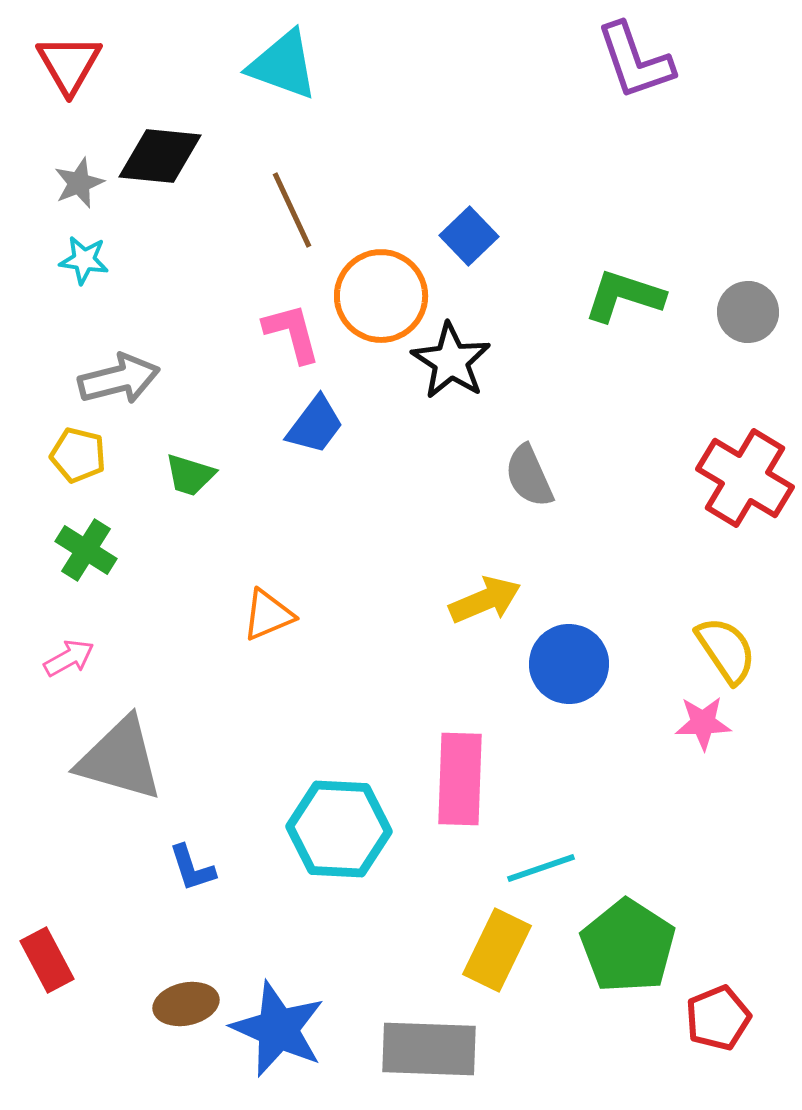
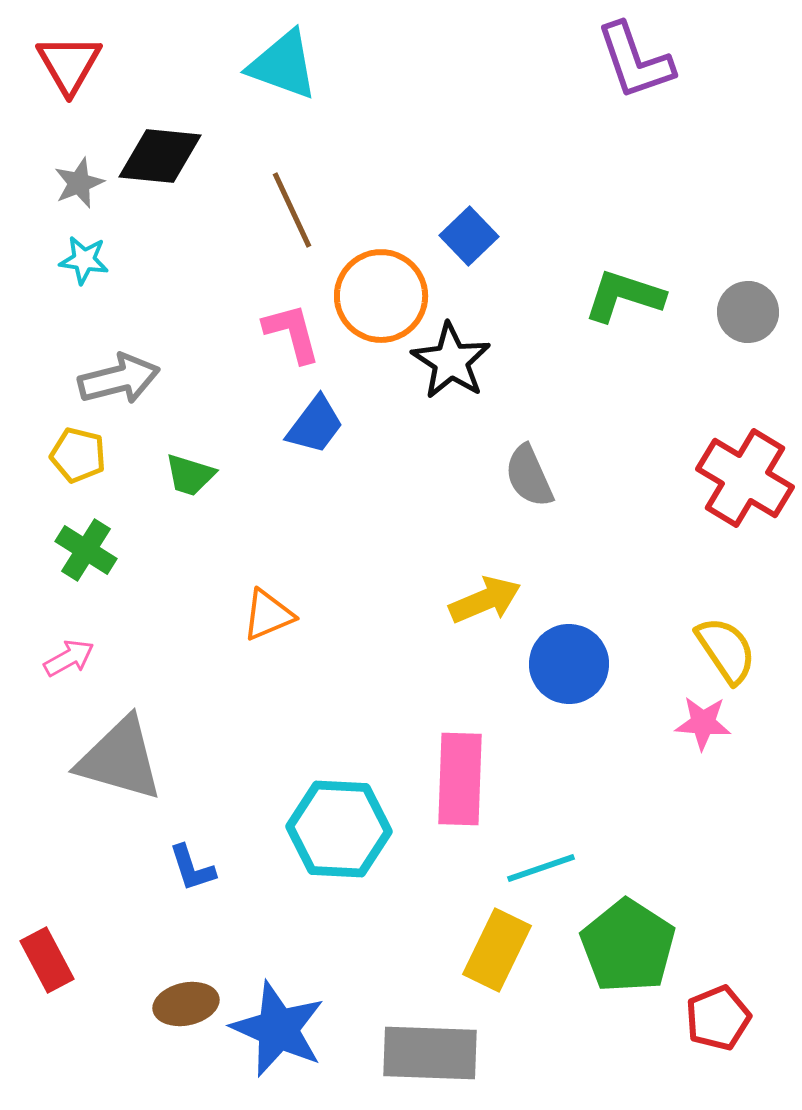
pink star: rotated 6 degrees clockwise
gray rectangle: moved 1 px right, 4 px down
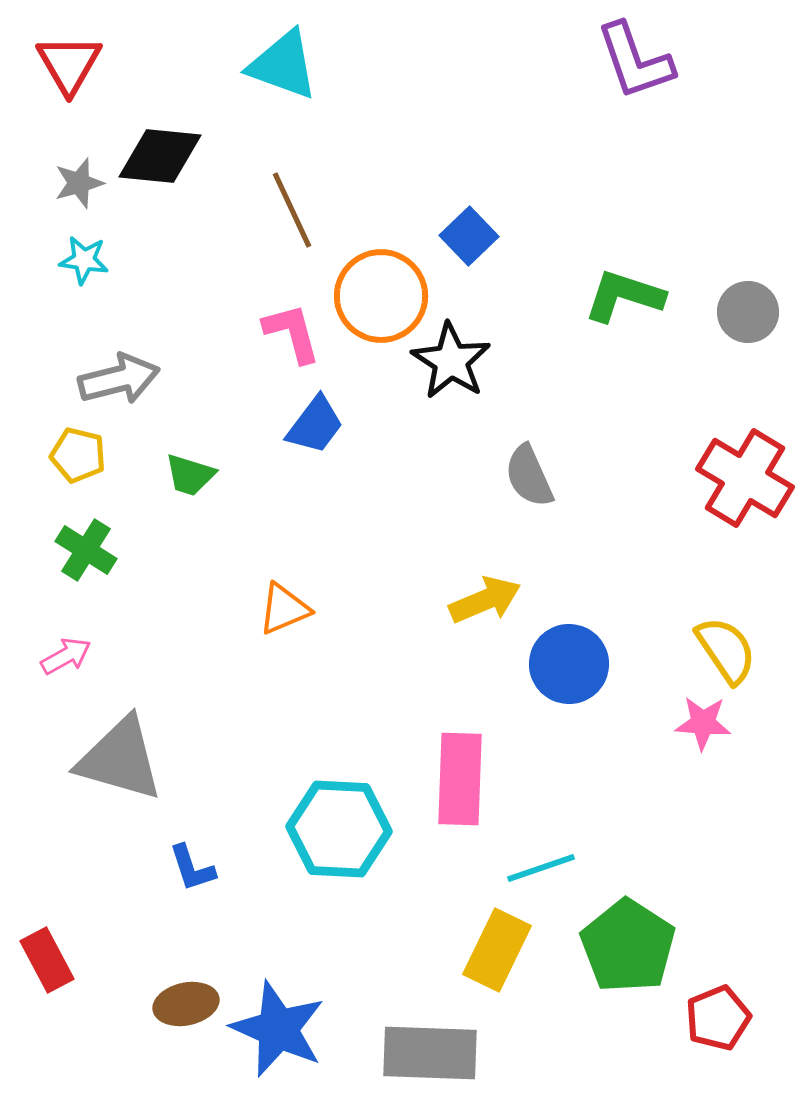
gray star: rotated 6 degrees clockwise
orange triangle: moved 16 px right, 6 px up
pink arrow: moved 3 px left, 2 px up
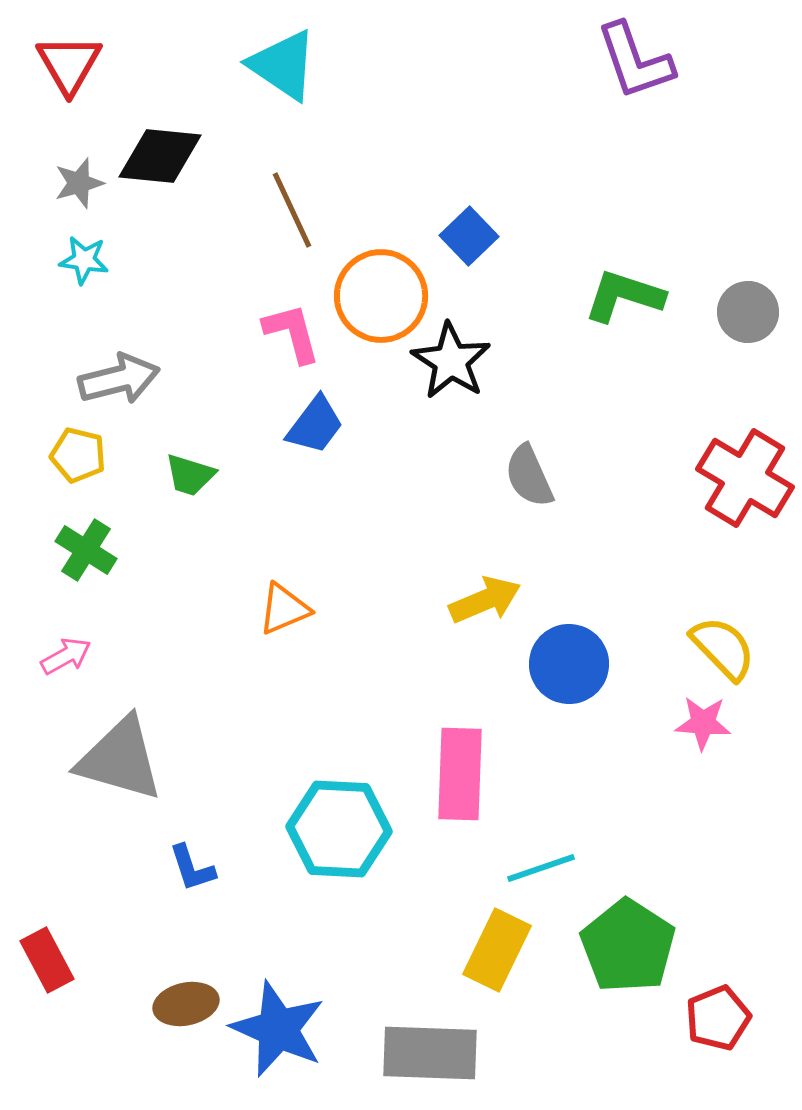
cyan triangle: rotated 14 degrees clockwise
yellow semicircle: moved 3 px left, 2 px up; rotated 10 degrees counterclockwise
pink rectangle: moved 5 px up
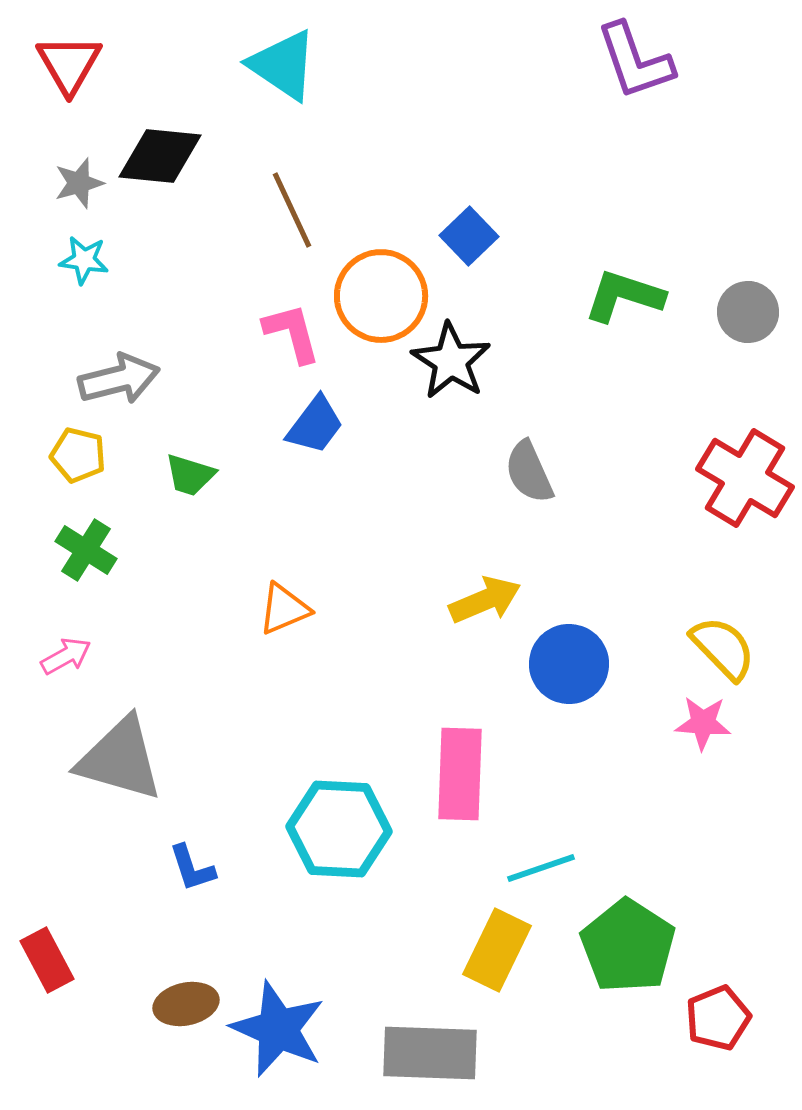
gray semicircle: moved 4 px up
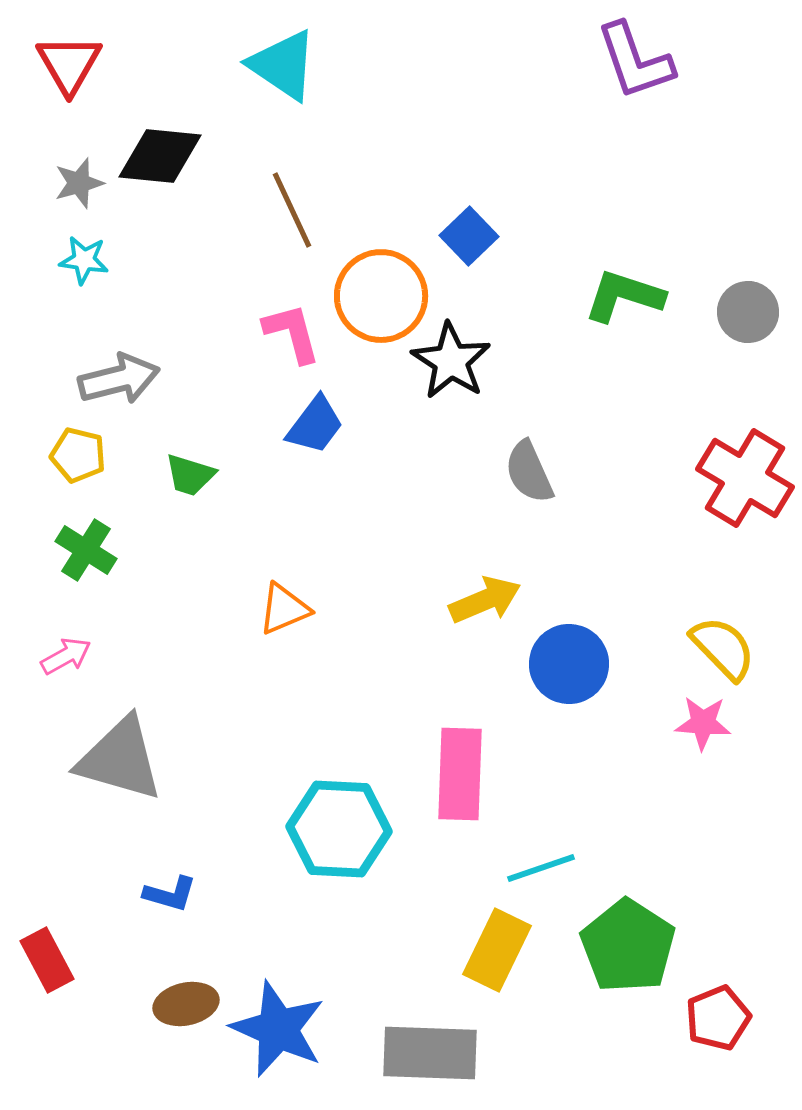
blue L-shape: moved 22 px left, 26 px down; rotated 56 degrees counterclockwise
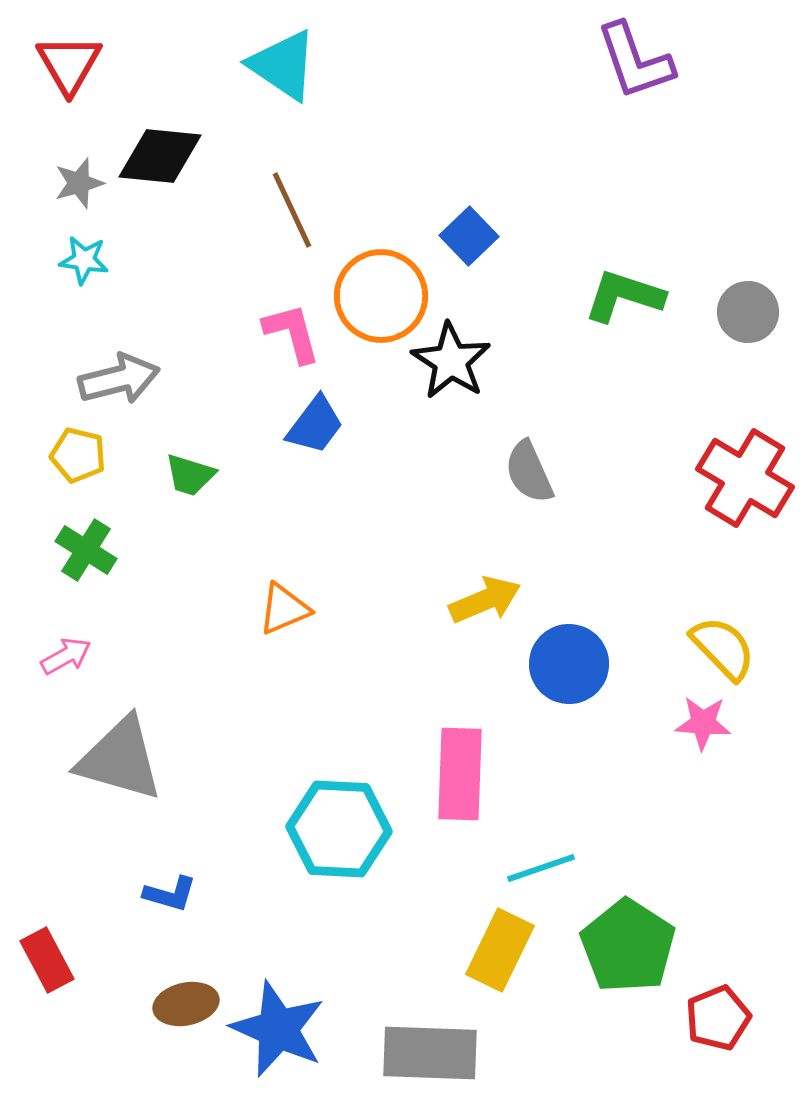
yellow rectangle: moved 3 px right
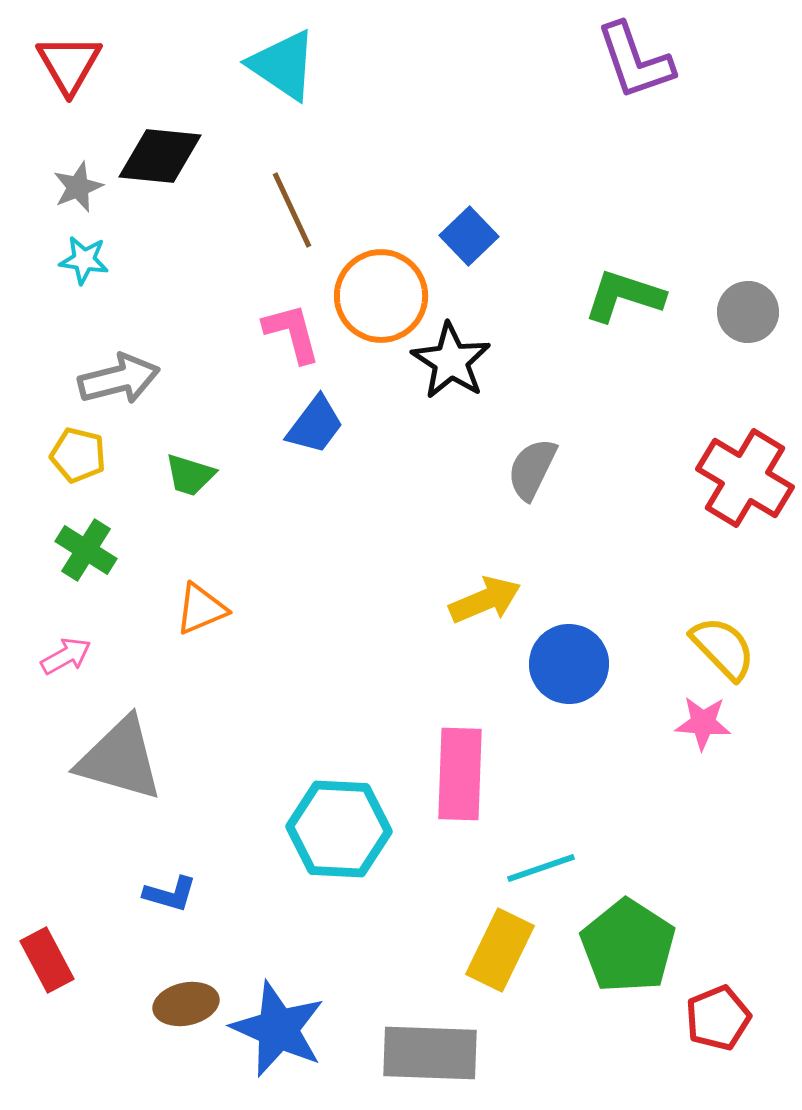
gray star: moved 1 px left, 4 px down; rotated 6 degrees counterclockwise
gray semicircle: moved 3 px right, 3 px up; rotated 50 degrees clockwise
orange triangle: moved 83 px left
